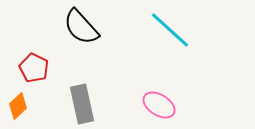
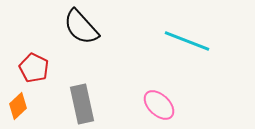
cyan line: moved 17 px right, 11 px down; rotated 21 degrees counterclockwise
pink ellipse: rotated 12 degrees clockwise
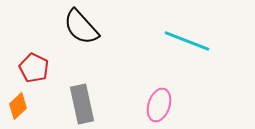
pink ellipse: rotated 64 degrees clockwise
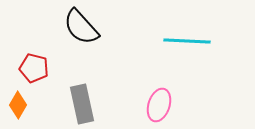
cyan line: rotated 18 degrees counterclockwise
red pentagon: rotated 12 degrees counterclockwise
orange diamond: moved 1 px up; rotated 16 degrees counterclockwise
